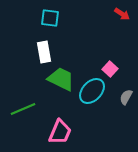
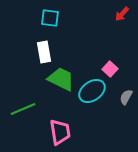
red arrow: rotated 98 degrees clockwise
cyan ellipse: rotated 12 degrees clockwise
pink trapezoid: rotated 32 degrees counterclockwise
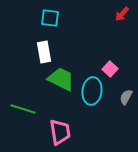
cyan ellipse: rotated 48 degrees counterclockwise
green line: rotated 40 degrees clockwise
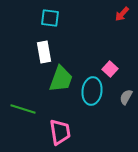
green trapezoid: rotated 84 degrees clockwise
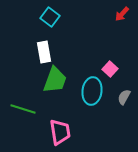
cyan square: moved 1 px up; rotated 30 degrees clockwise
green trapezoid: moved 6 px left, 1 px down
gray semicircle: moved 2 px left
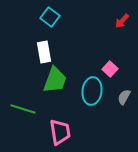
red arrow: moved 7 px down
